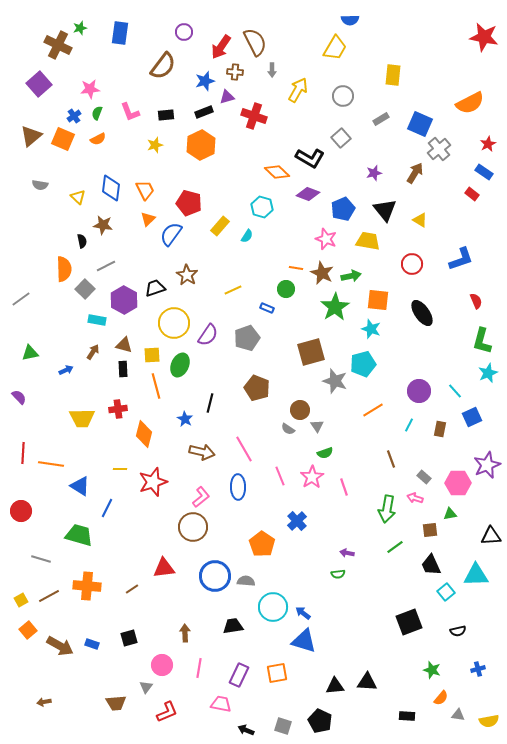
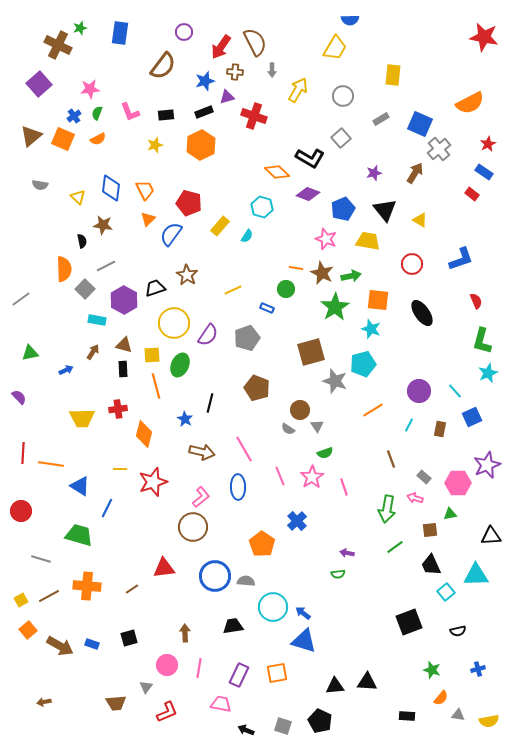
pink circle at (162, 665): moved 5 px right
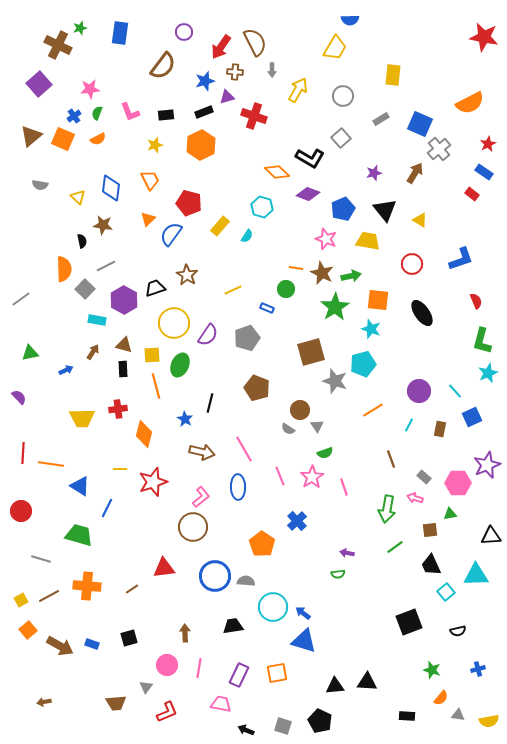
orange trapezoid at (145, 190): moved 5 px right, 10 px up
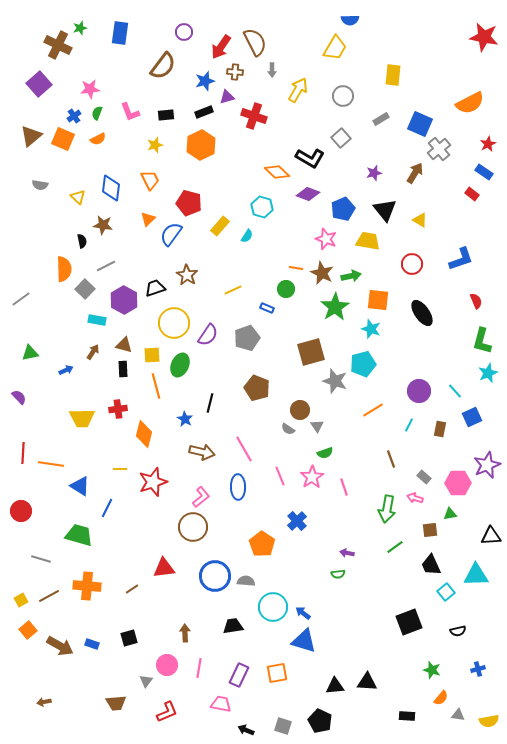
gray triangle at (146, 687): moved 6 px up
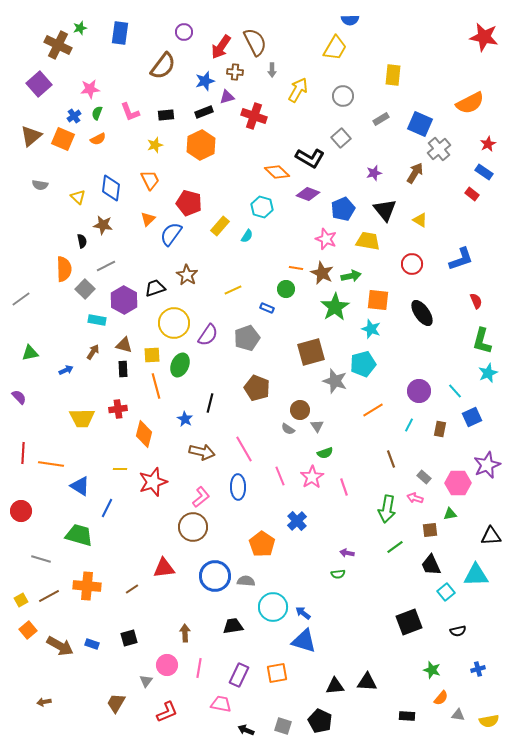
brown trapezoid at (116, 703): rotated 125 degrees clockwise
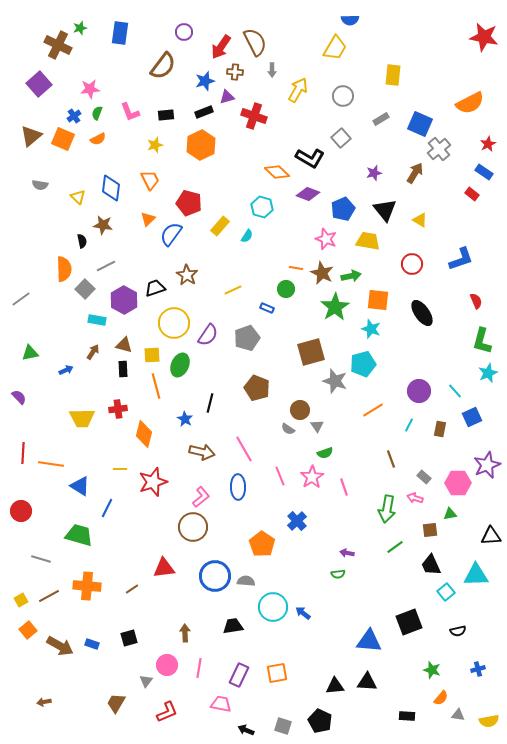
blue triangle at (304, 641): moved 65 px right; rotated 12 degrees counterclockwise
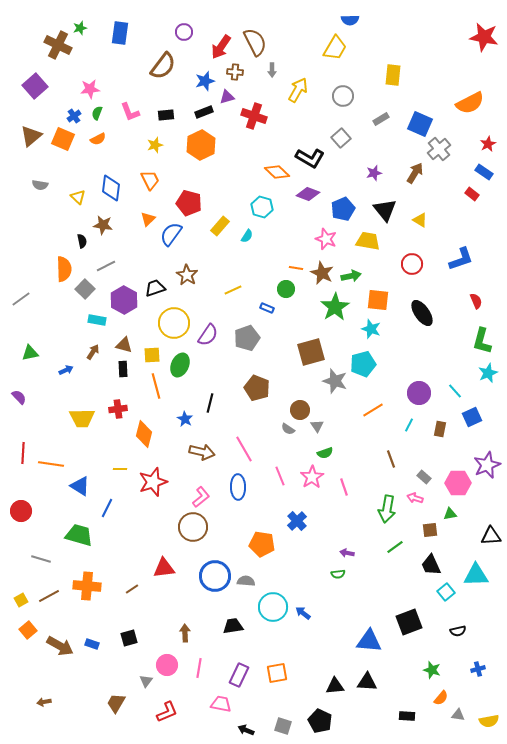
purple square at (39, 84): moved 4 px left, 2 px down
purple circle at (419, 391): moved 2 px down
orange pentagon at (262, 544): rotated 25 degrees counterclockwise
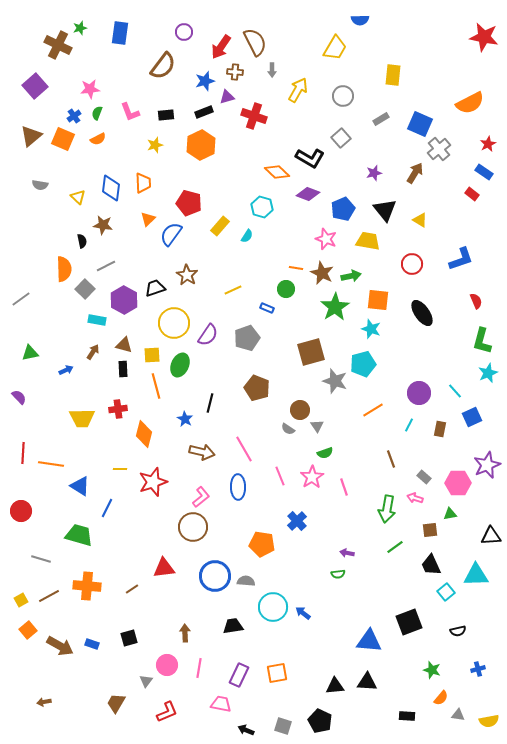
blue semicircle at (350, 20): moved 10 px right
orange trapezoid at (150, 180): moved 7 px left, 3 px down; rotated 25 degrees clockwise
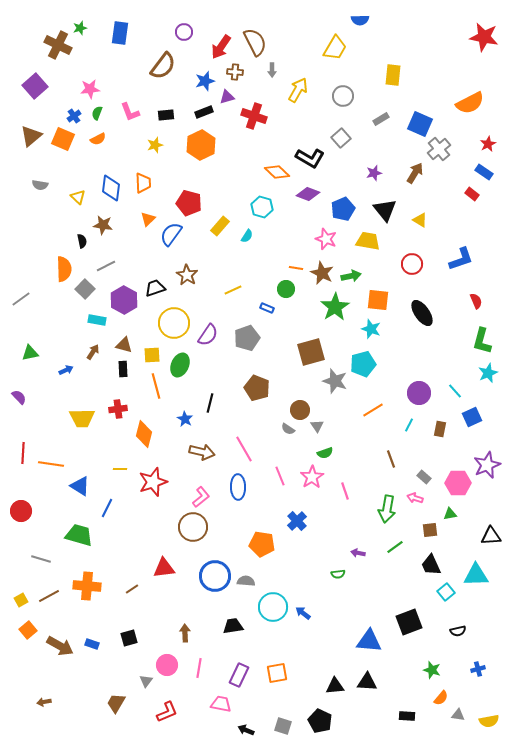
pink line at (344, 487): moved 1 px right, 4 px down
purple arrow at (347, 553): moved 11 px right
